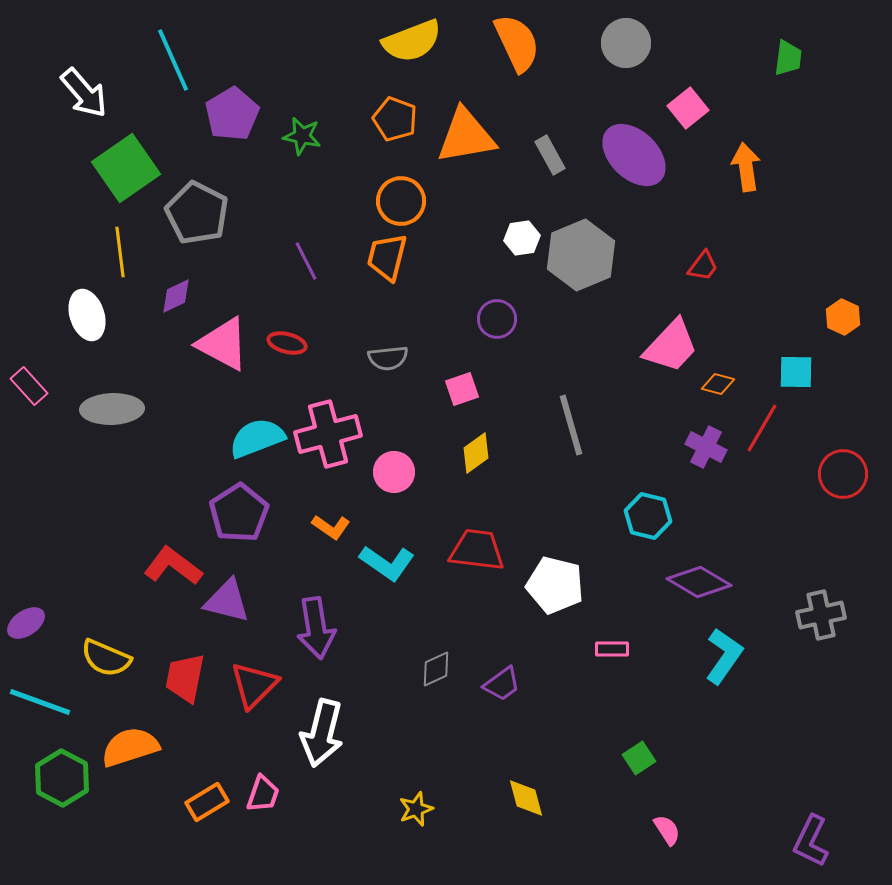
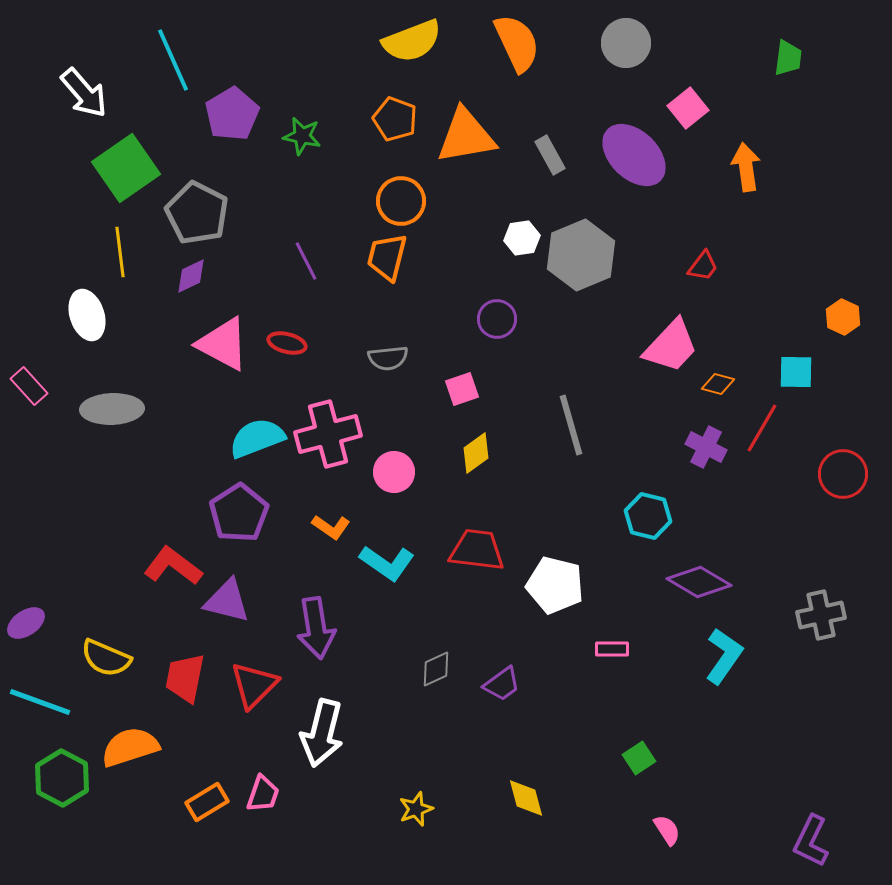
purple diamond at (176, 296): moved 15 px right, 20 px up
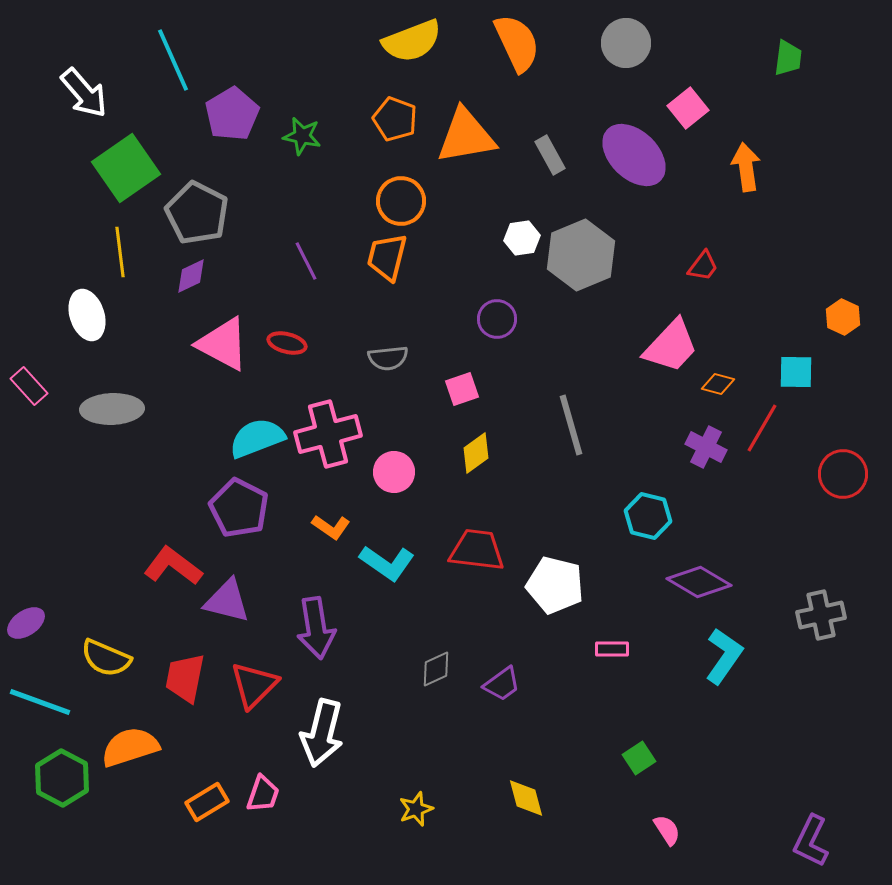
purple pentagon at (239, 513): moved 5 px up; rotated 12 degrees counterclockwise
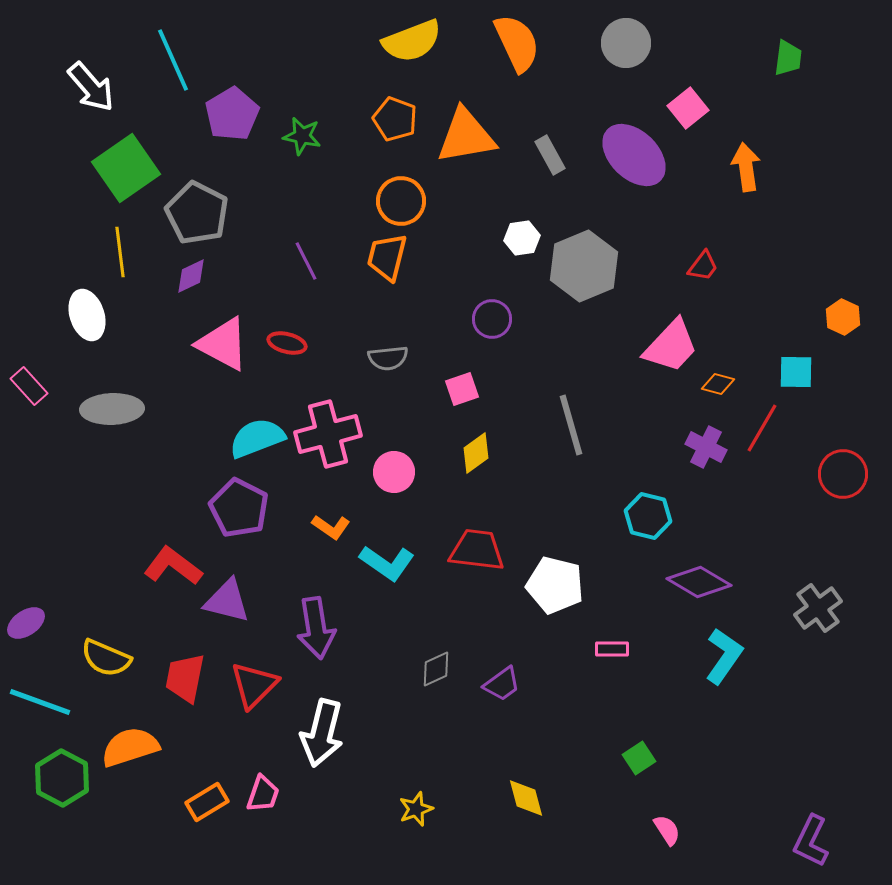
white arrow at (84, 93): moved 7 px right, 6 px up
gray hexagon at (581, 255): moved 3 px right, 11 px down
purple circle at (497, 319): moved 5 px left
gray cross at (821, 615): moved 3 px left, 7 px up; rotated 24 degrees counterclockwise
